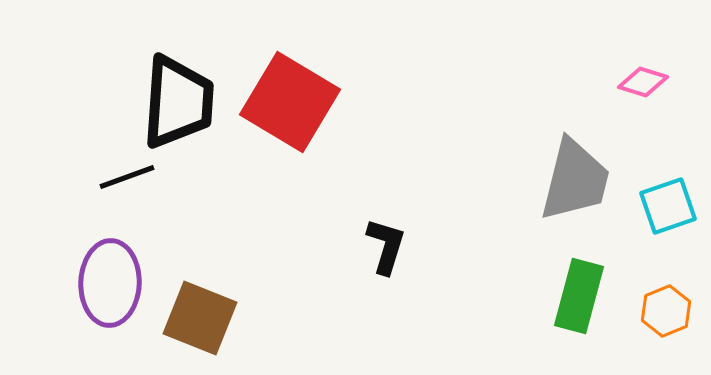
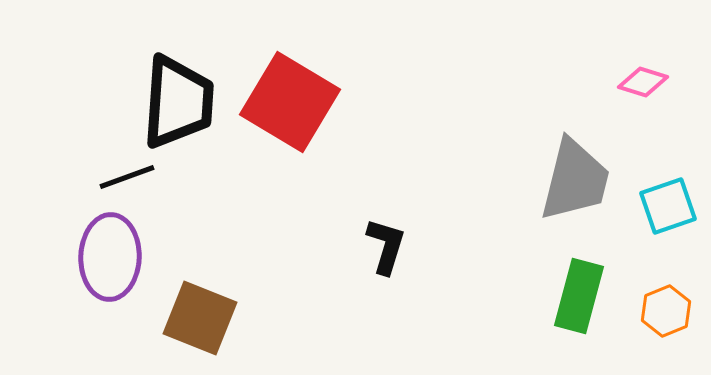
purple ellipse: moved 26 px up
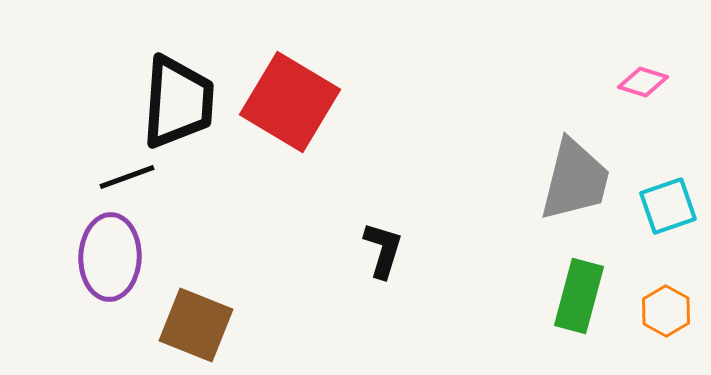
black L-shape: moved 3 px left, 4 px down
orange hexagon: rotated 9 degrees counterclockwise
brown square: moved 4 px left, 7 px down
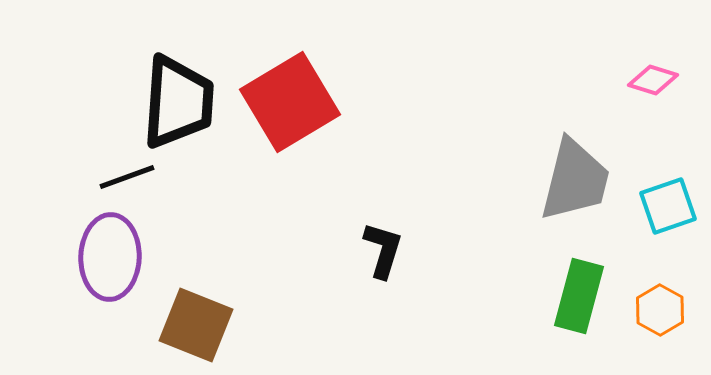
pink diamond: moved 10 px right, 2 px up
red square: rotated 28 degrees clockwise
orange hexagon: moved 6 px left, 1 px up
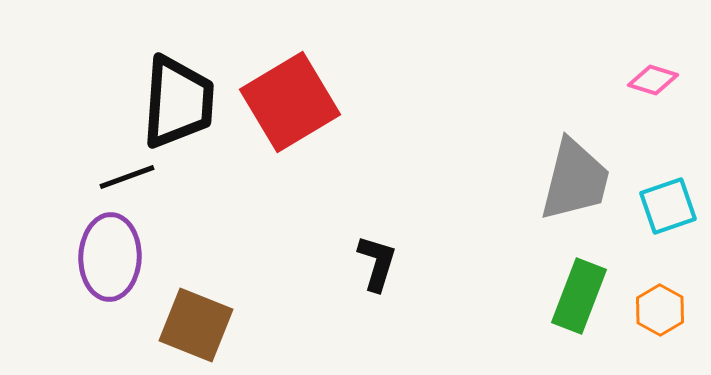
black L-shape: moved 6 px left, 13 px down
green rectangle: rotated 6 degrees clockwise
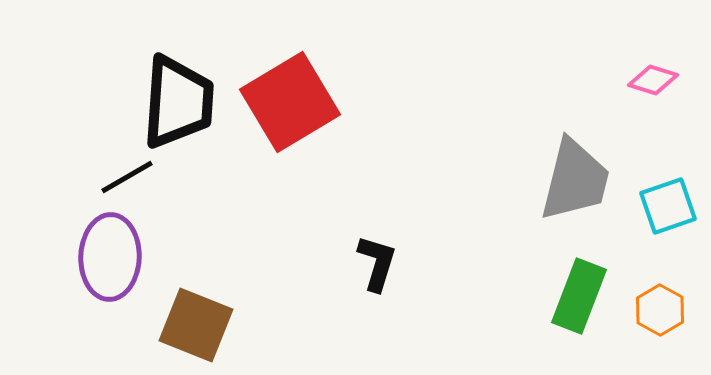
black line: rotated 10 degrees counterclockwise
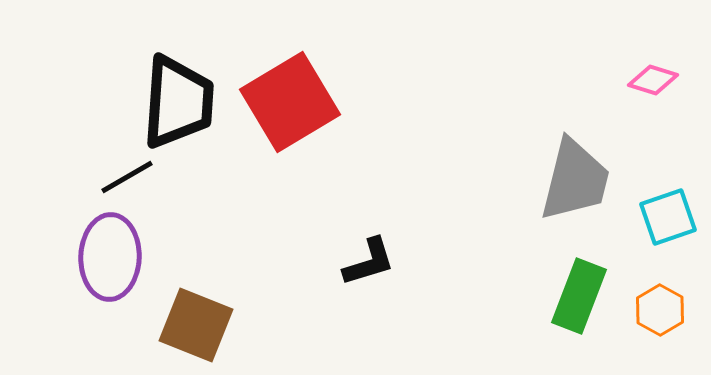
cyan square: moved 11 px down
black L-shape: moved 8 px left, 1 px up; rotated 56 degrees clockwise
